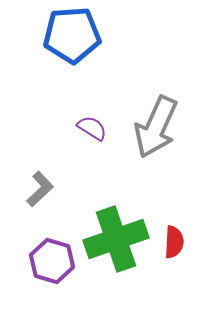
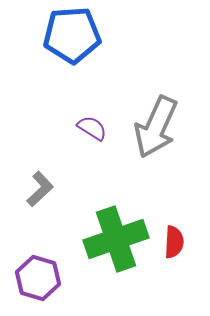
purple hexagon: moved 14 px left, 17 px down
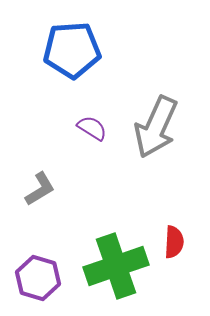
blue pentagon: moved 15 px down
gray L-shape: rotated 12 degrees clockwise
green cross: moved 27 px down
